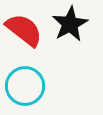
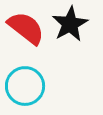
red semicircle: moved 2 px right, 2 px up
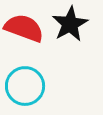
red semicircle: moved 2 px left; rotated 18 degrees counterclockwise
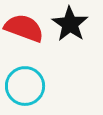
black star: rotated 9 degrees counterclockwise
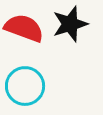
black star: rotated 21 degrees clockwise
